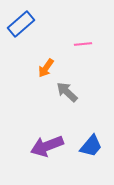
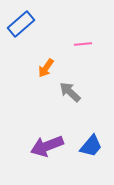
gray arrow: moved 3 px right
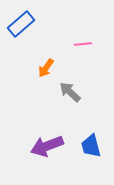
blue trapezoid: rotated 125 degrees clockwise
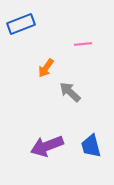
blue rectangle: rotated 20 degrees clockwise
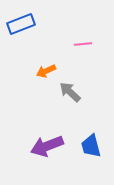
orange arrow: moved 3 px down; rotated 30 degrees clockwise
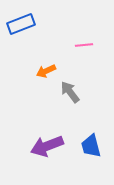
pink line: moved 1 px right, 1 px down
gray arrow: rotated 10 degrees clockwise
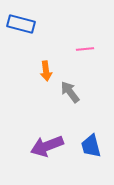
blue rectangle: rotated 36 degrees clockwise
pink line: moved 1 px right, 4 px down
orange arrow: rotated 72 degrees counterclockwise
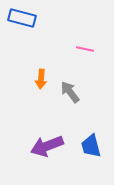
blue rectangle: moved 1 px right, 6 px up
pink line: rotated 18 degrees clockwise
orange arrow: moved 5 px left, 8 px down; rotated 12 degrees clockwise
